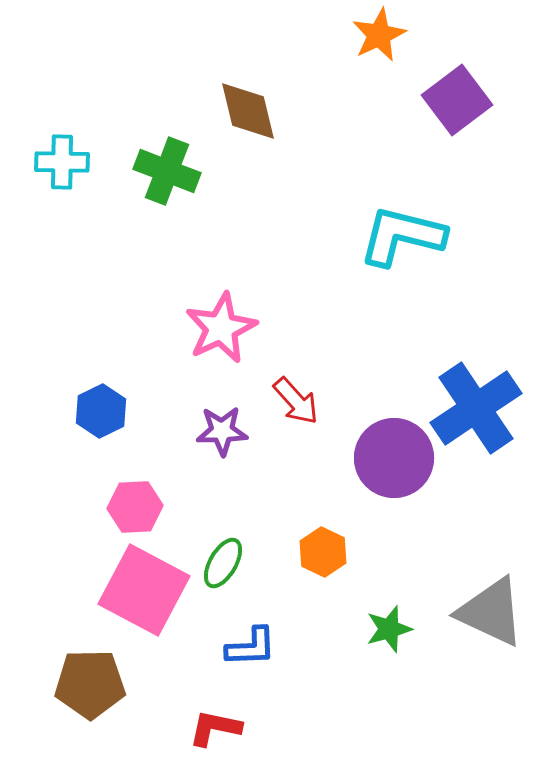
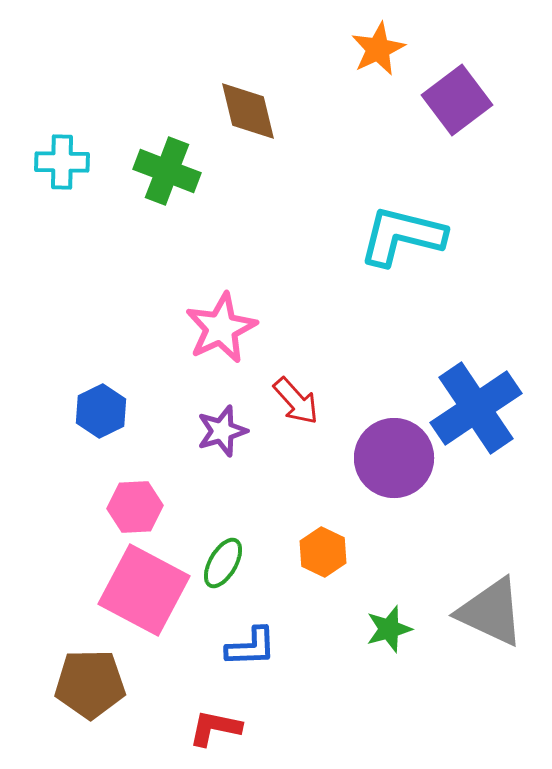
orange star: moved 1 px left, 14 px down
purple star: rotated 15 degrees counterclockwise
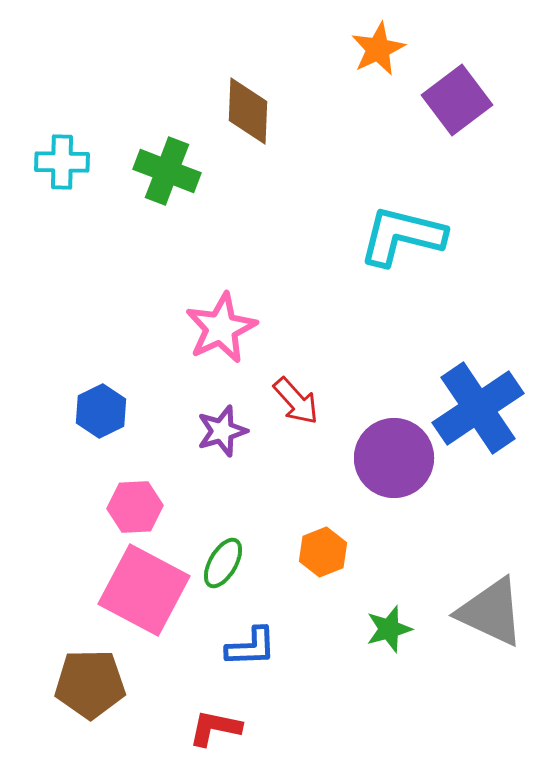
brown diamond: rotated 16 degrees clockwise
blue cross: moved 2 px right
orange hexagon: rotated 12 degrees clockwise
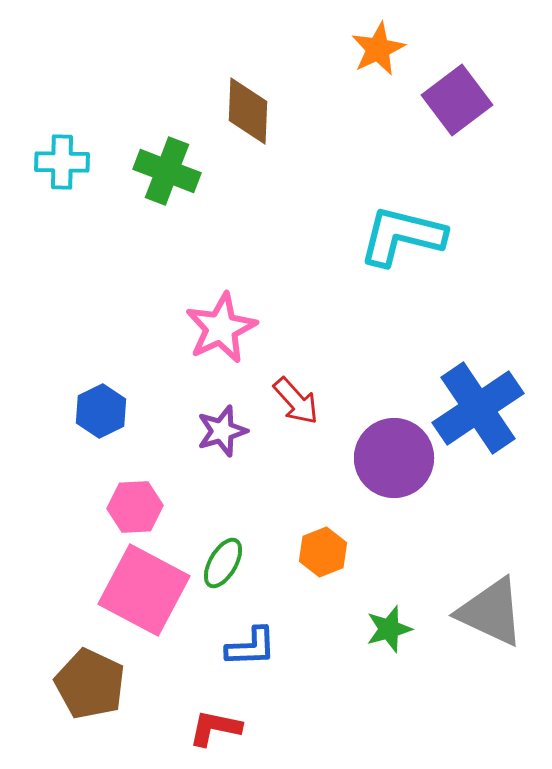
brown pentagon: rotated 26 degrees clockwise
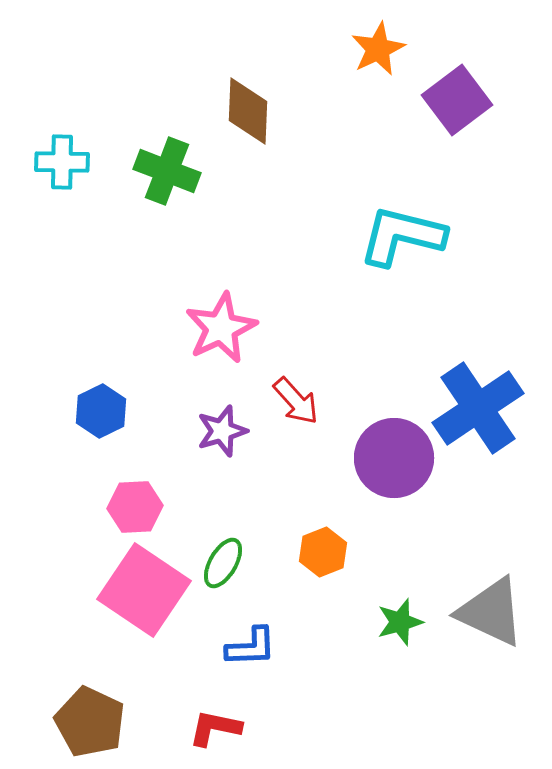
pink square: rotated 6 degrees clockwise
green star: moved 11 px right, 7 px up
brown pentagon: moved 38 px down
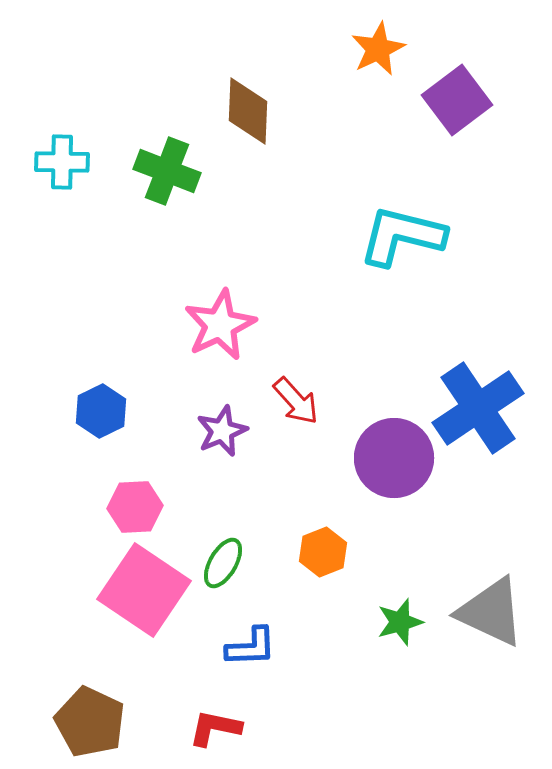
pink star: moved 1 px left, 3 px up
purple star: rotated 6 degrees counterclockwise
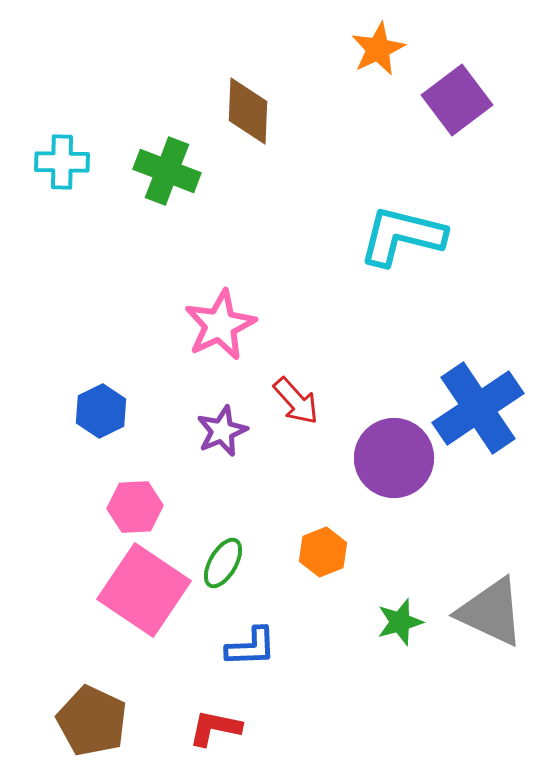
brown pentagon: moved 2 px right, 1 px up
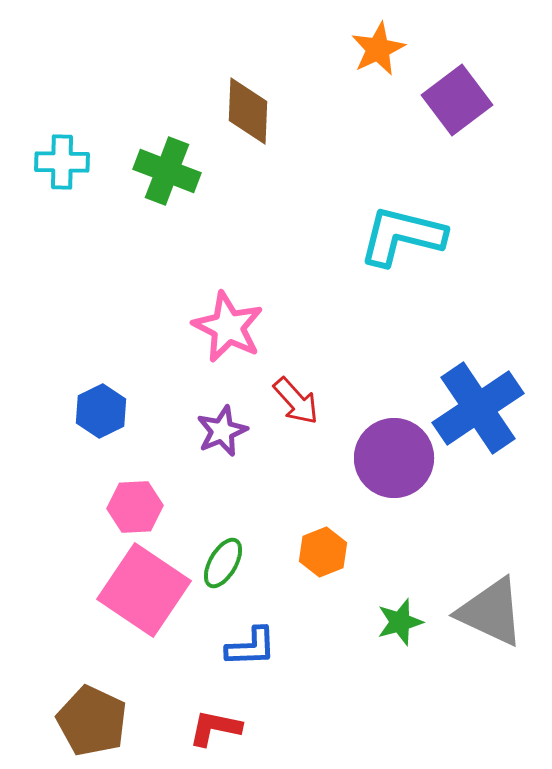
pink star: moved 8 px right, 2 px down; rotated 20 degrees counterclockwise
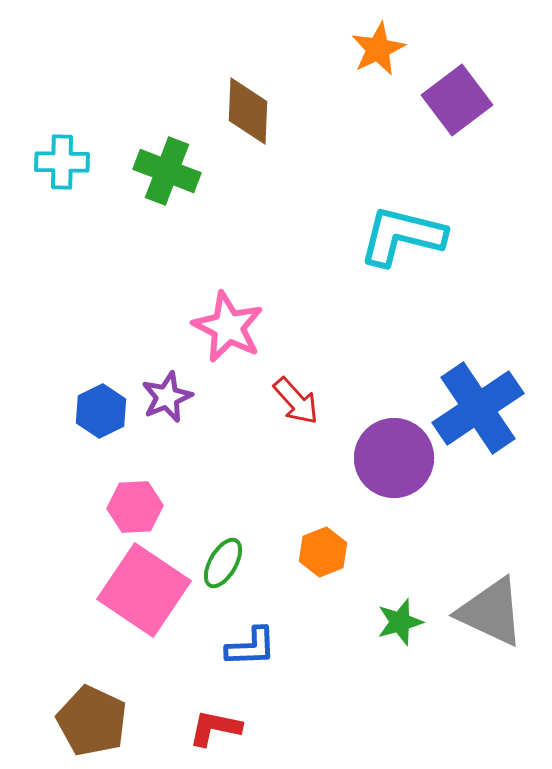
purple star: moved 55 px left, 34 px up
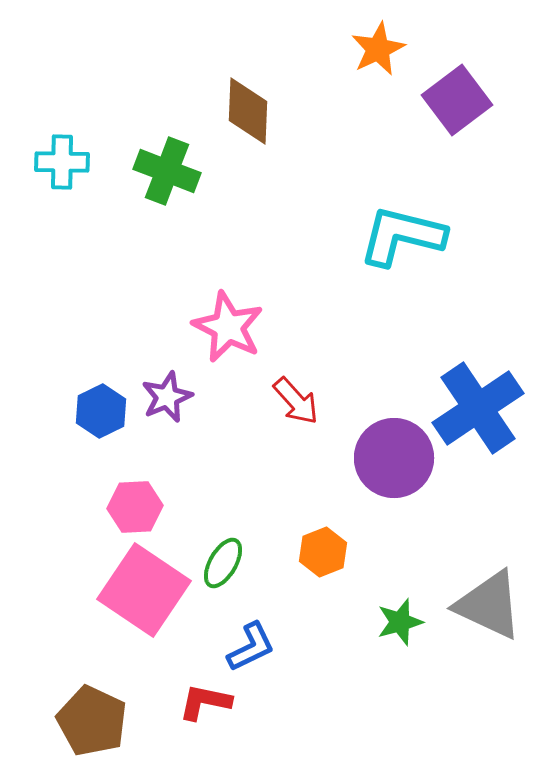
gray triangle: moved 2 px left, 7 px up
blue L-shape: rotated 24 degrees counterclockwise
red L-shape: moved 10 px left, 26 px up
